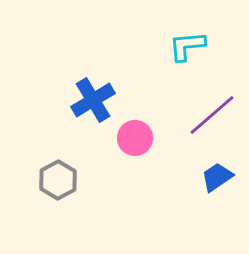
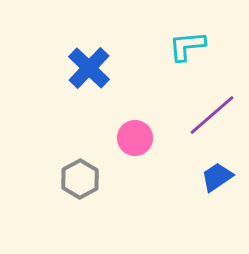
blue cross: moved 4 px left, 32 px up; rotated 15 degrees counterclockwise
gray hexagon: moved 22 px right, 1 px up
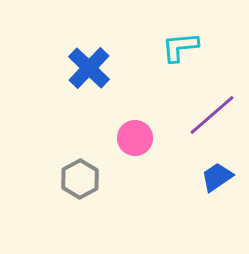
cyan L-shape: moved 7 px left, 1 px down
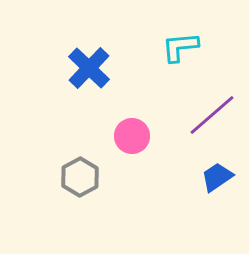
pink circle: moved 3 px left, 2 px up
gray hexagon: moved 2 px up
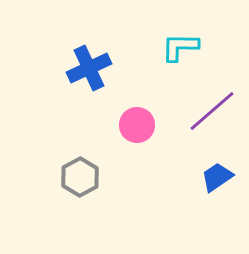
cyan L-shape: rotated 6 degrees clockwise
blue cross: rotated 21 degrees clockwise
purple line: moved 4 px up
pink circle: moved 5 px right, 11 px up
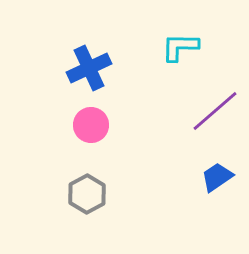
purple line: moved 3 px right
pink circle: moved 46 px left
gray hexagon: moved 7 px right, 17 px down
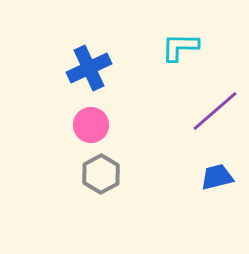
blue trapezoid: rotated 20 degrees clockwise
gray hexagon: moved 14 px right, 20 px up
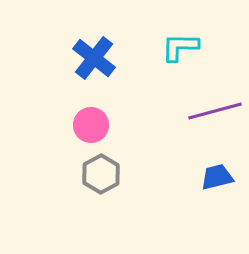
blue cross: moved 5 px right, 10 px up; rotated 27 degrees counterclockwise
purple line: rotated 26 degrees clockwise
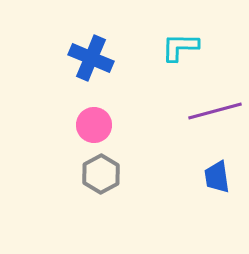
blue cross: moved 3 px left; rotated 15 degrees counterclockwise
pink circle: moved 3 px right
blue trapezoid: rotated 84 degrees counterclockwise
